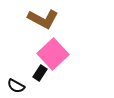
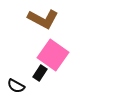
pink square: moved 1 px down; rotated 12 degrees counterclockwise
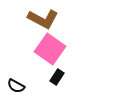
pink square: moved 3 px left, 6 px up
black rectangle: moved 17 px right, 4 px down
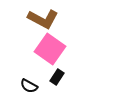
black semicircle: moved 13 px right
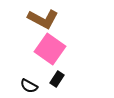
black rectangle: moved 2 px down
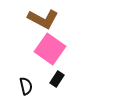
black semicircle: moved 3 px left; rotated 132 degrees counterclockwise
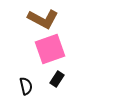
pink square: rotated 36 degrees clockwise
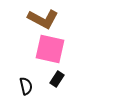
pink square: rotated 32 degrees clockwise
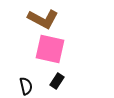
black rectangle: moved 2 px down
